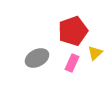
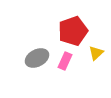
yellow triangle: moved 1 px right
pink rectangle: moved 7 px left, 2 px up
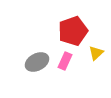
gray ellipse: moved 4 px down
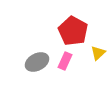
red pentagon: rotated 24 degrees counterclockwise
yellow triangle: moved 2 px right
